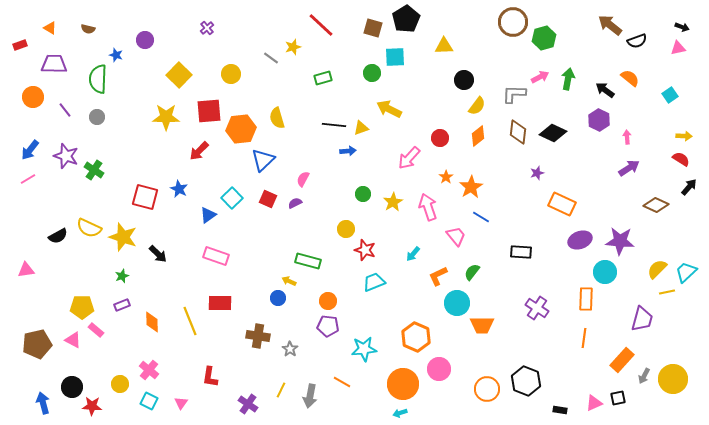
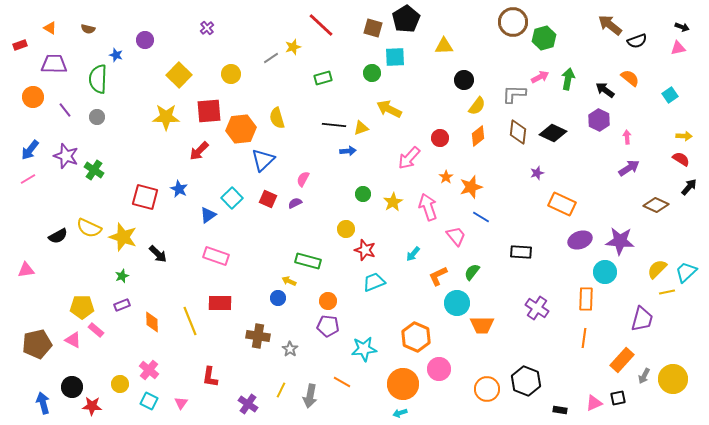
gray line at (271, 58): rotated 70 degrees counterclockwise
orange star at (471, 187): rotated 15 degrees clockwise
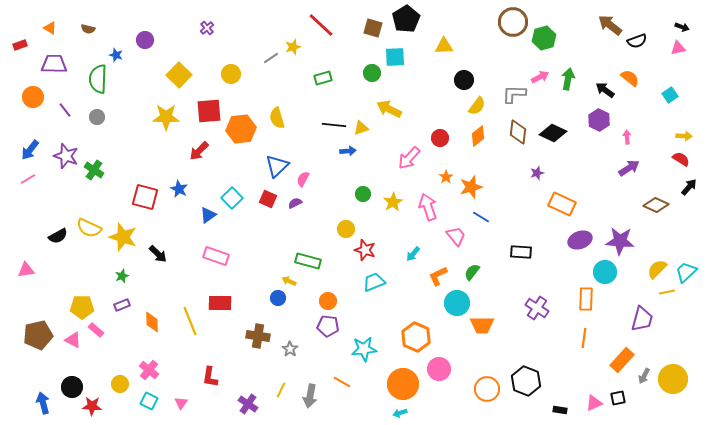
blue triangle at (263, 160): moved 14 px right, 6 px down
brown pentagon at (37, 344): moved 1 px right, 9 px up
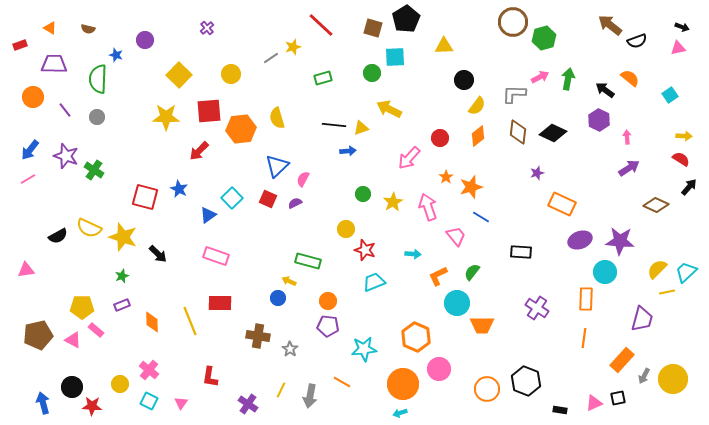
cyan arrow at (413, 254): rotated 126 degrees counterclockwise
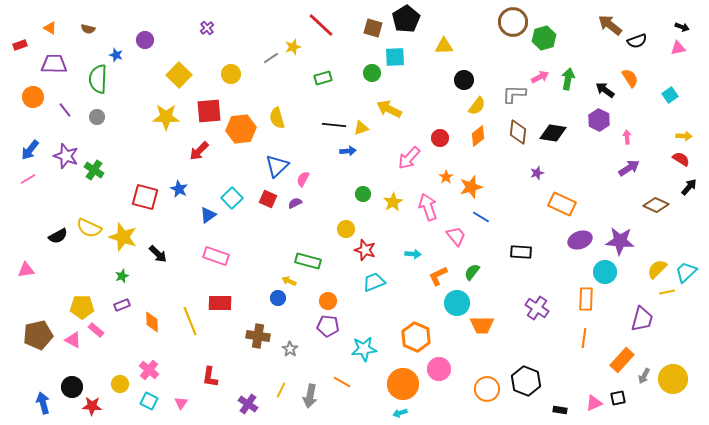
orange semicircle at (630, 78): rotated 18 degrees clockwise
black diamond at (553, 133): rotated 16 degrees counterclockwise
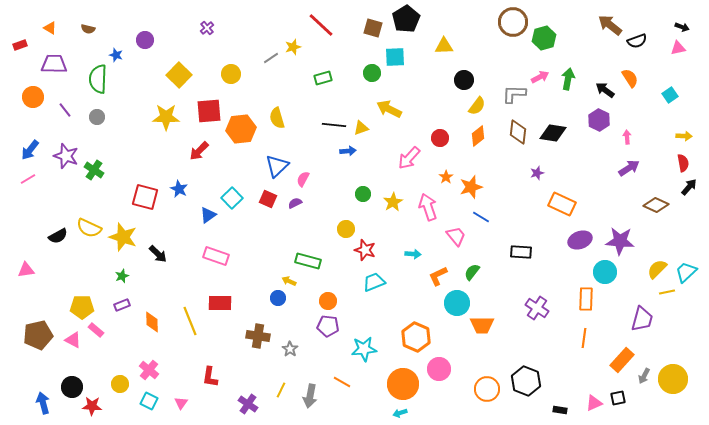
red semicircle at (681, 159): moved 2 px right, 4 px down; rotated 48 degrees clockwise
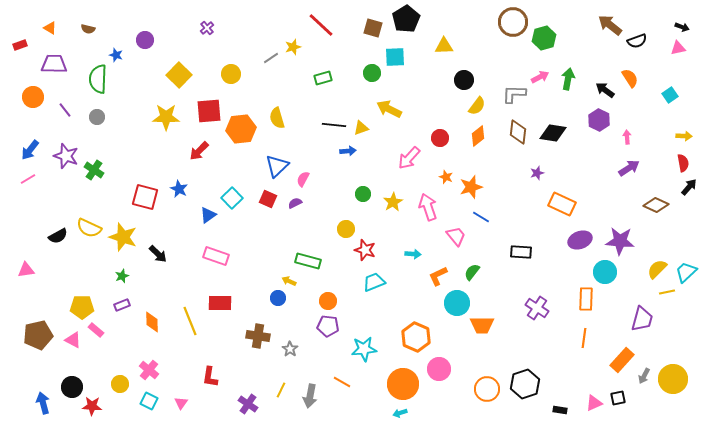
orange star at (446, 177): rotated 16 degrees counterclockwise
black hexagon at (526, 381): moved 1 px left, 3 px down; rotated 20 degrees clockwise
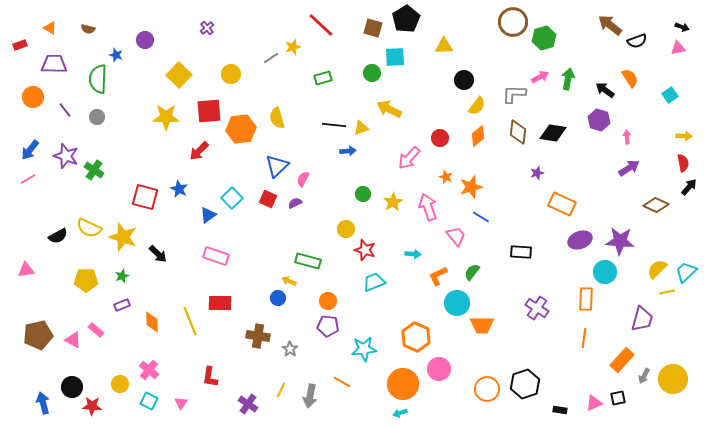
purple hexagon at (599, 120): rotated 10 degrees counterclockwise
yellow pentagon at (82, 307): moved 4 px right, 27 px up
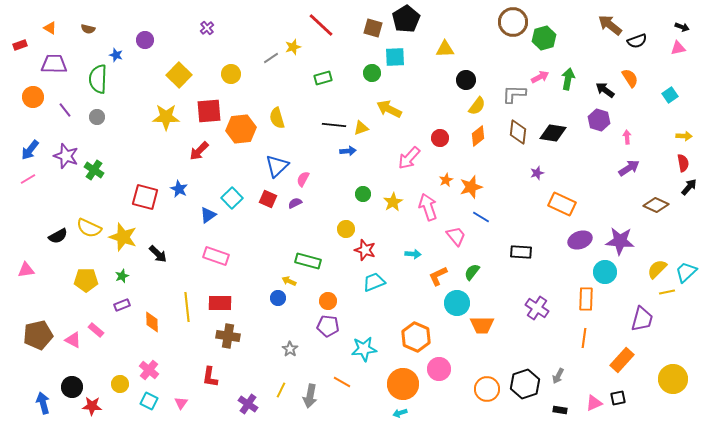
yellow triangle at (444, 46): moved 1 px right, 3 px down
black circle at (464, 80): moved 2 px right
orange star at (446, 177): moved 3 px down; rotated 24 degrees clockwise
yellow line at (190, 321): moved 3 px left, 14 px up; rotated 16 degrees clockwise
brown cross at (258, 336): moved 30 px left
gray arrow at (644, 376): moved 86 px left
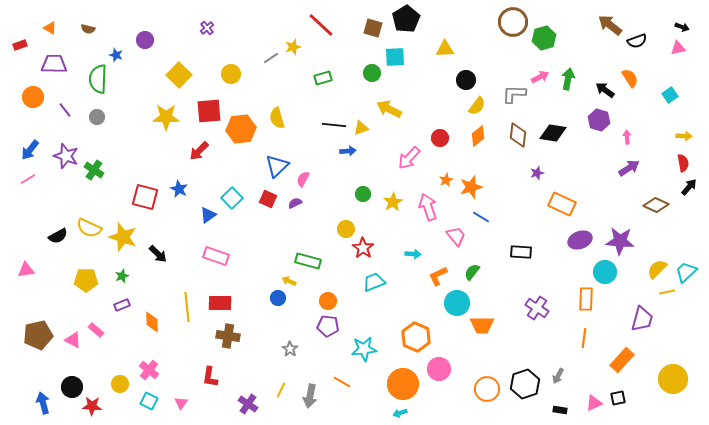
brown diamond at (518, 132): moved 3 px down
red star at (365, 250): moved 2 px left, 2 px up; rotated 15 degrees clockwise
